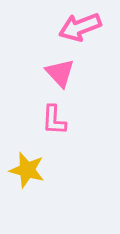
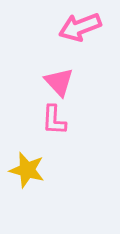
pink triangle: moved 1 px left, 9 px down
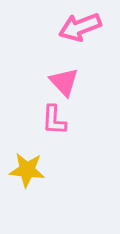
pink triangle: moved 5 px right
yellow star: rotated 9 degrees counterclockwise
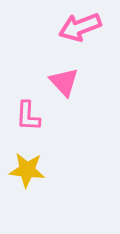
pink L-shape: moved 26 px left, 4 px up
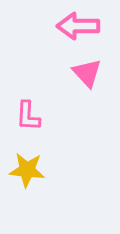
pink arrow: moved 2 px left, 1 px up; rotated 21 degrees clockwise
pink triangle: moved 23 px right, 9 px up
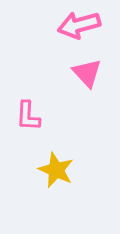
pink arrow: moved 1 px right, 1 px up; rotated 15 degrees counterclockwise
yellow star: moved 29 px right; rotated 18 degrees clockwise
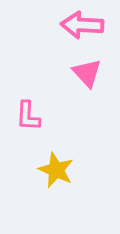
pink arrow: moved 3 px right; rotated 18 degrees clockwise
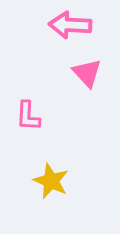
pink arrow: moved 12 px left
yellow star: moved 5 px left, 11 px down
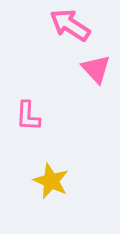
pink arrow: rotated 30 degrees clockwise
pink triangle: moved 9 px right, 4 px up
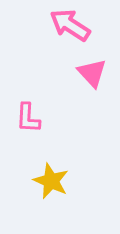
pink triangle: moved 4 px left, 4 px down
pink L-shape: moved 2 px down
